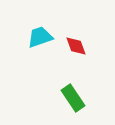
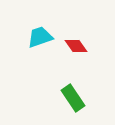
red diamond: rotated 15 degrees counterclockwise
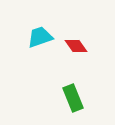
green rectangle: rotated 12 degrees clockwise
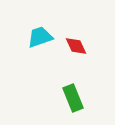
red diamond: rotated 10 degrees clockwise
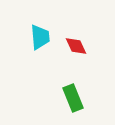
cyan trapezoid: rotated 104 degrees clockwise
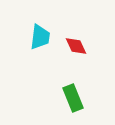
cyan trapezoid: rotated 12 degrees clockwise
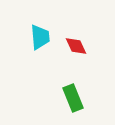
cyan trapezoid: rotated 12 degrees counterclockwise
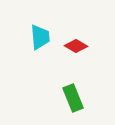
red diamond: rotated 35 degrees counterclockwise
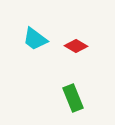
cyan trapezoid: moved 5 px left, 2 px down; rotated 132 degrees clockwise
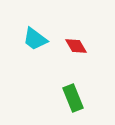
red diamond: rotated 30 degrees clockwise
